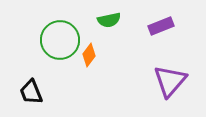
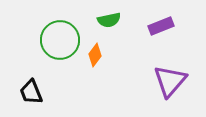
orange diamond: moved 6 px right
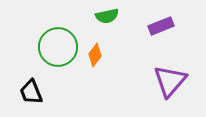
green semicircle: moved 2 px left, 4 px up
green circle: moved 2 px left, 7 px down
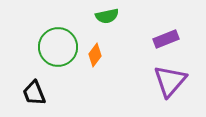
purple rectangle: moved 5 px right, 13 px down
black trapezoid: moved 3 px right, 1 px down
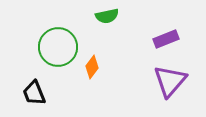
orange diamond: moved 3 px left, 12 px down
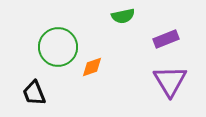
green semicircle: moved 16 px right
orange diamond: rotated 35 degrees clockwise
purple triangle: rotated 12 degrees counterclockwise
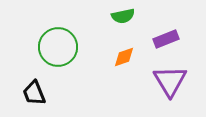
orange diamond: moved 32 px right, 10 px up
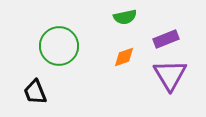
green semicircle: moved 2 px right, 1 px down
green circle: moved 1 px right, 1 px up
purple triangle: moved 6 px up
black trapezoid: moved 1 px right, 1 px up
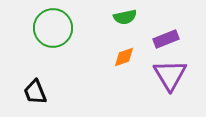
green circle: moved 6 px left, 18 px up
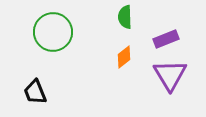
green semicircle: rotated 100 degrees clockwise
green circle: moved 4 px down
orange diamond: rotated 20 degrees counterclockwise
